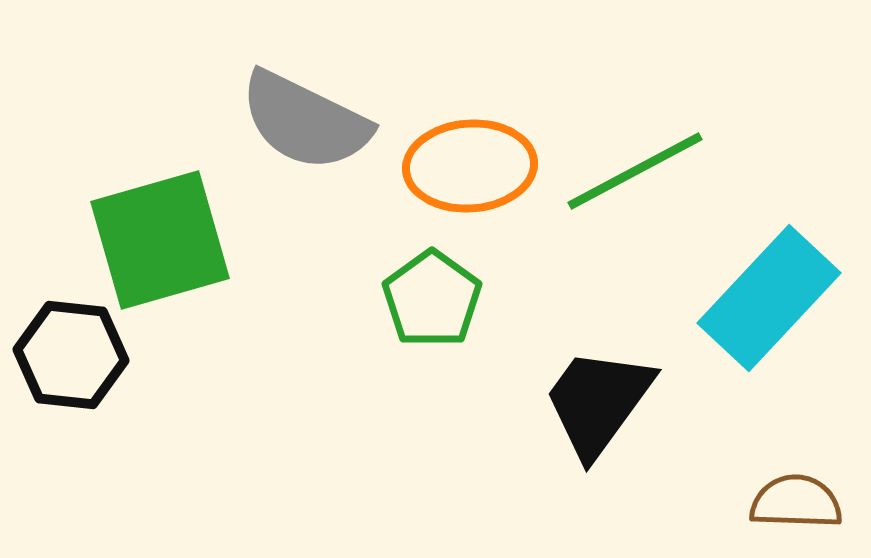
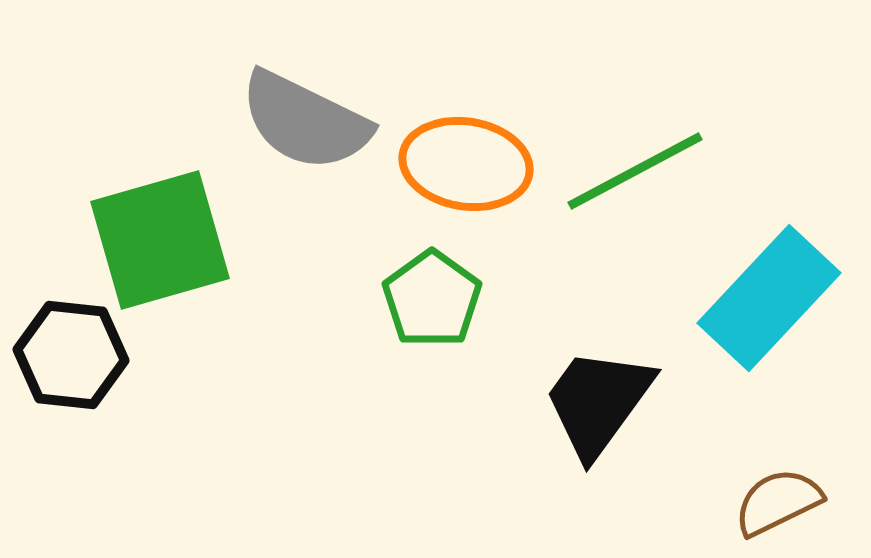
orange ellipse: moved 4 px left, 2 px up; rotated 13 degrees clockwise
brown semicircle: moved 18 px left; rotated 28 degrees counterclockwise
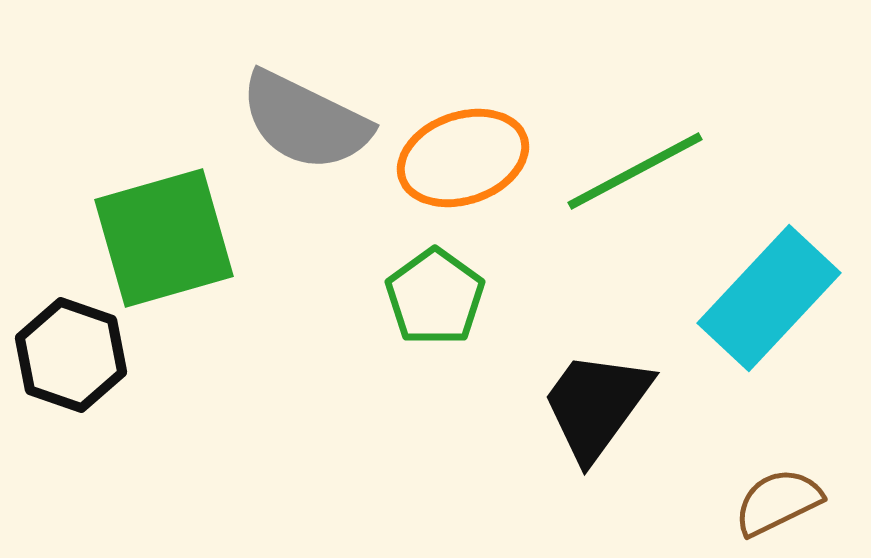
orange ellipse: moved 3 px left, 6 px up; rotated 28 degrees counterclockwise
green square: moved 4 px right, 2 px up
green pentagon: moved 3 px right, 2 px up
black hexagon: rotated 13 degrees clockwise
black trapezoid: moved 2 px left, 3 px down
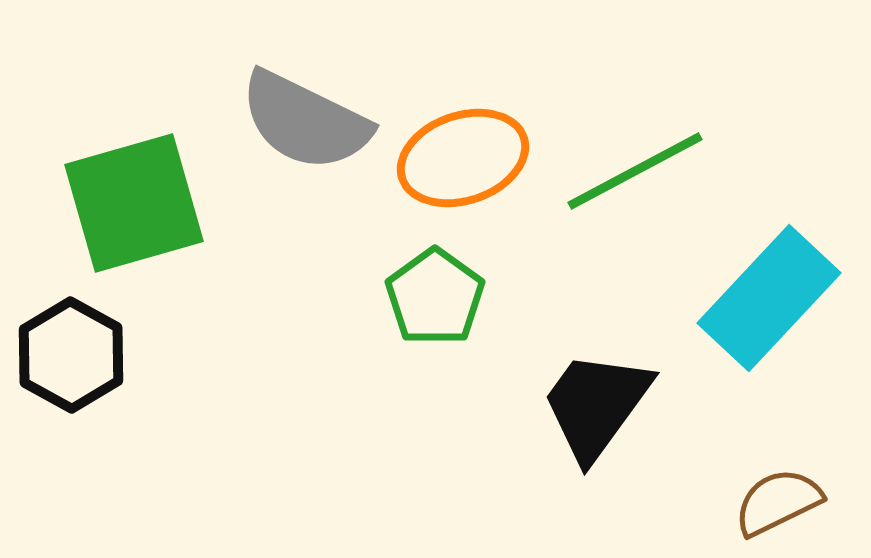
green square: moved 30 px left, 35 px up
black hexagon: rotated 10 degrees clockwise
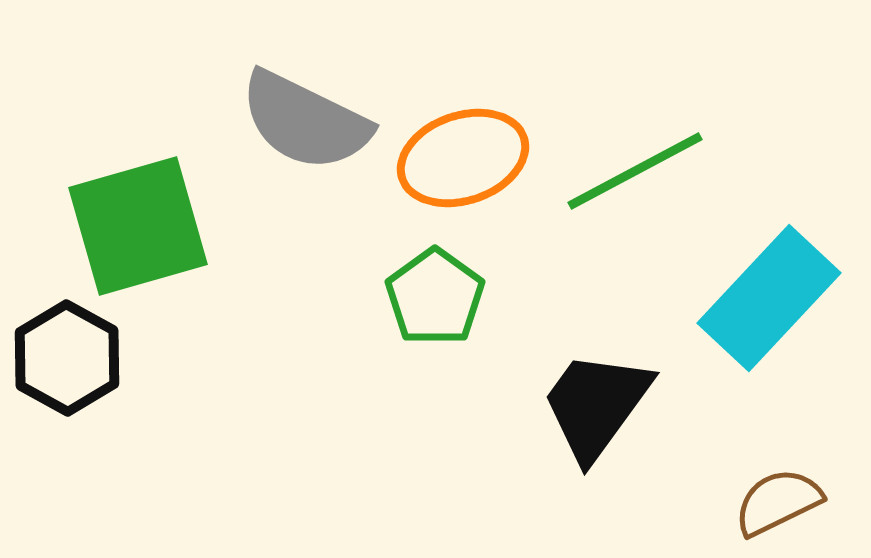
green square: moved 4 px right, 23 px down
black hexagon: moved 4 px left, 3 px down
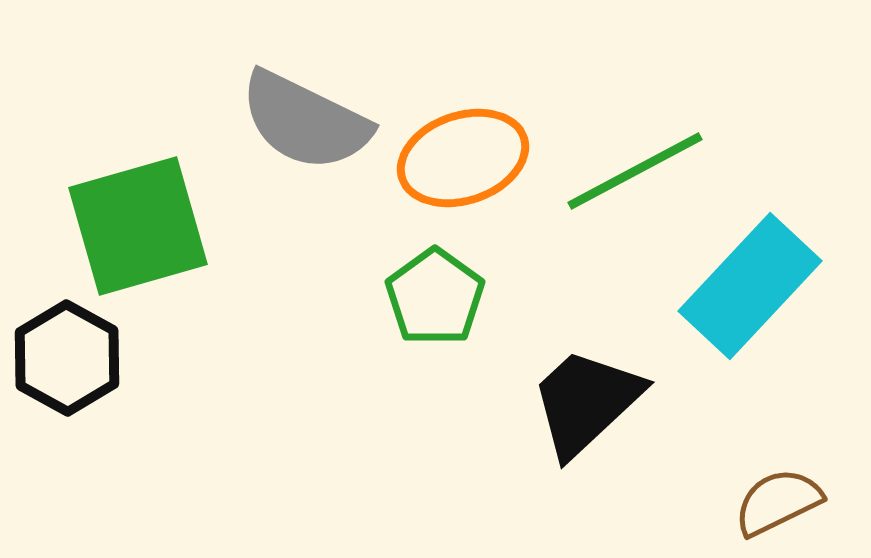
cyan rectangle: moved 19 px left, 12 px up
black trapezoid: moved 10 px left, 3 px up; rotated 11 degrees clockwise
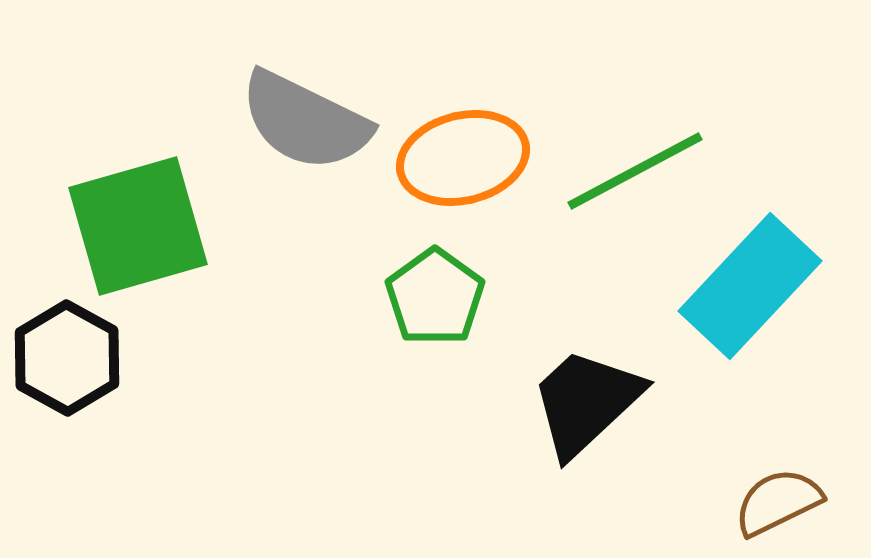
orange ellipse: rotated 5 degrees clockwise
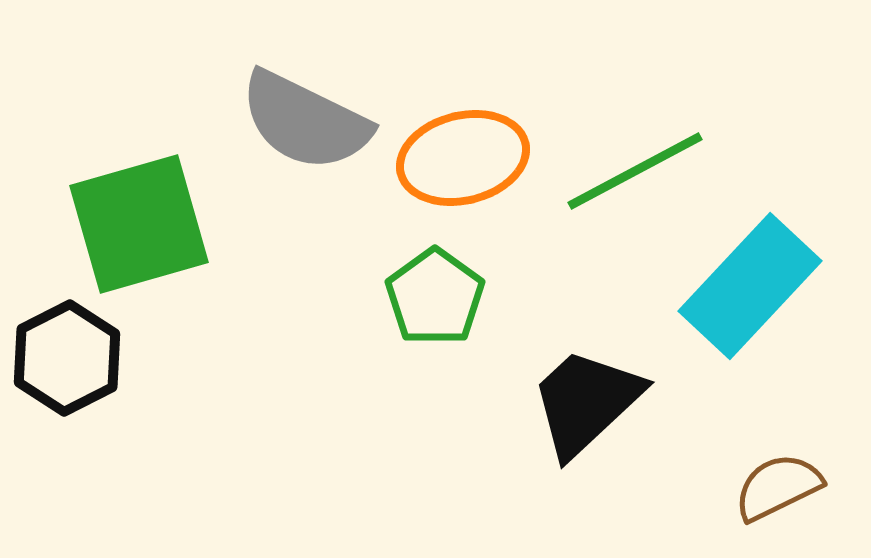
green square: moved 1 px right, 2 px up
black hexagon: rotated 4 degrees clockwise
brown semicircle: moved 15 px up
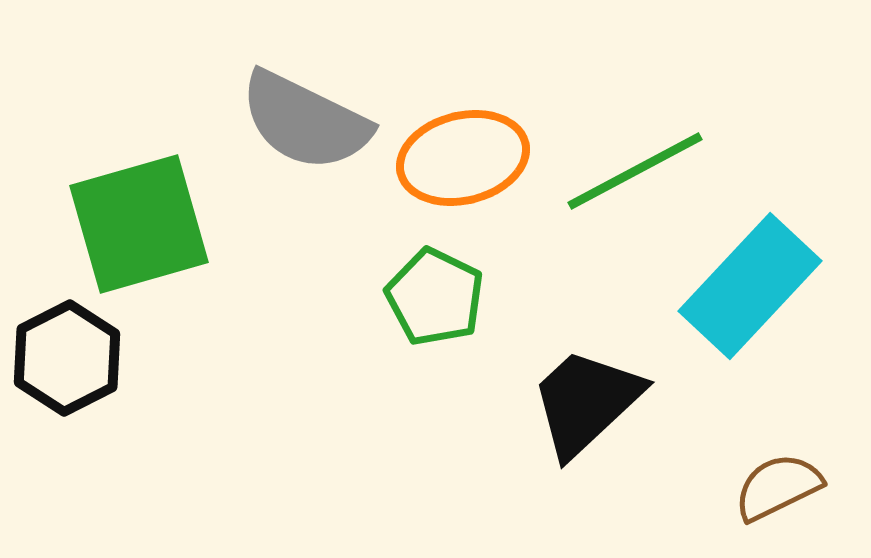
green pentagon: rotated 10 degrees counterclockwise
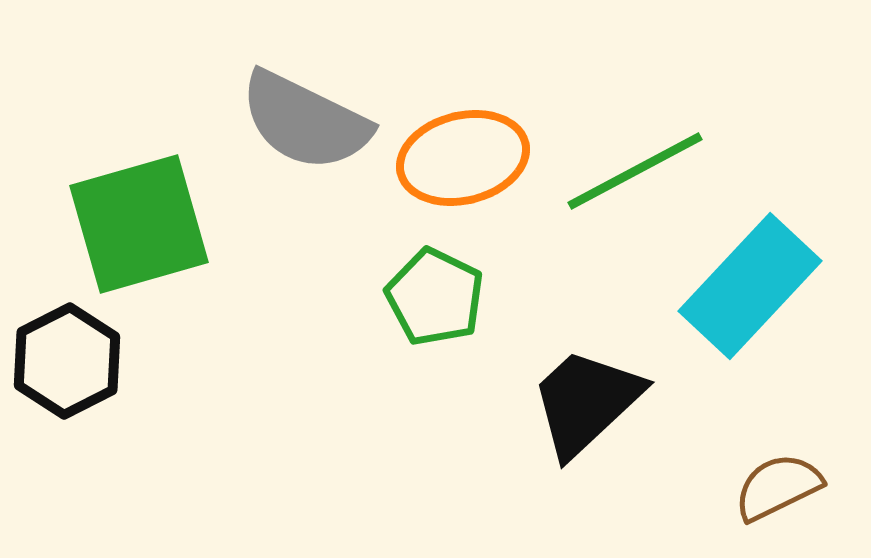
black hexagon: moved 3 px down
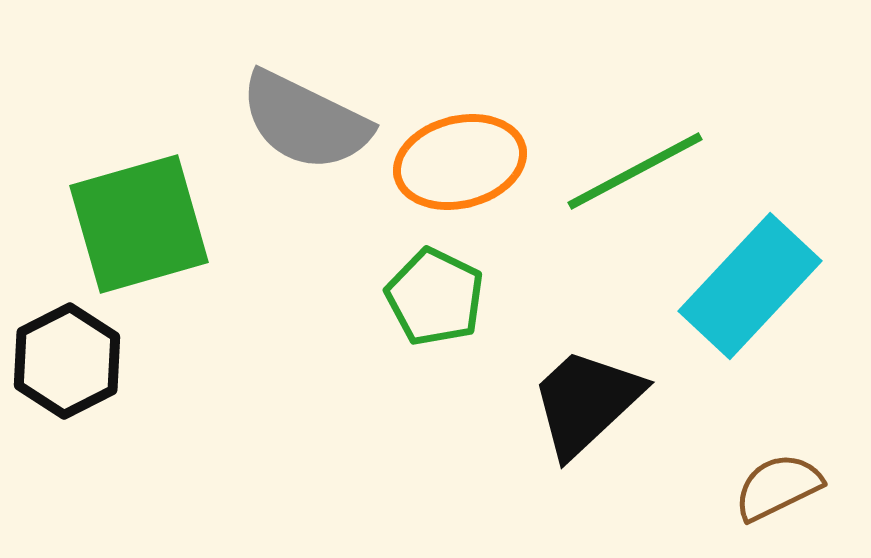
orange ellipse: moved 3 px left, 4 px down
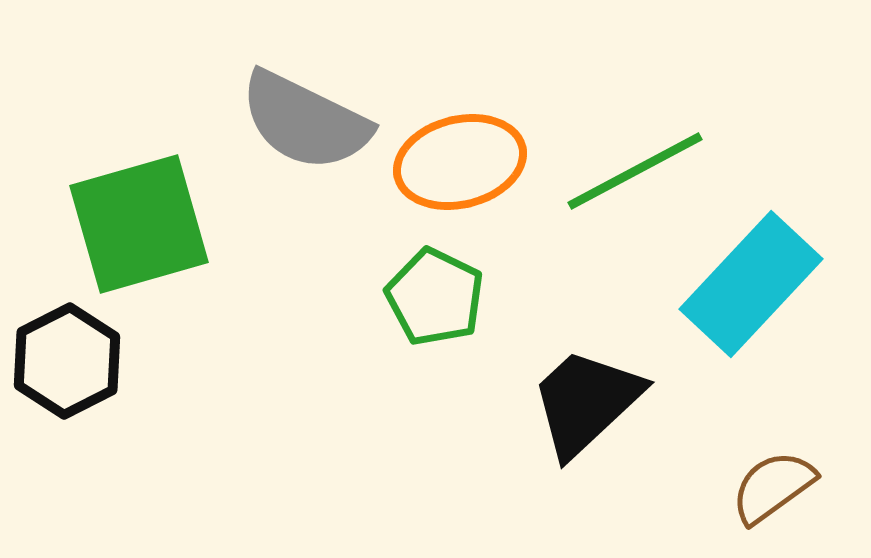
cyan rectangle: moved 1 px right, 2 px up
brown semicircle: moved 5 px left; rotated 10 degrees counterclockwise
